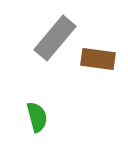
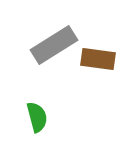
gray rectangle: moved 1 px left, 7 px down; rotated 18 degrees clockwise
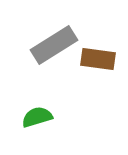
green semicircle: rotated 92 degrees counterclockwise
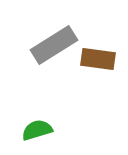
green semicircle: moved 13 px down
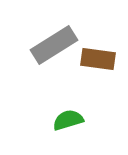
green semicircle: moved 31 px right, 10 px up
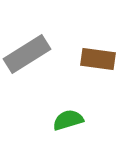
gray rectangle: moved 27 px left, 9 px down
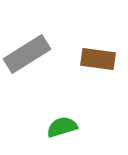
green semicircle: moved 6 px left, 7 px down
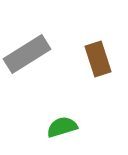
brown rectangle: rotated 64 degrees clockwise
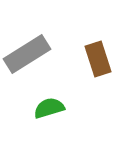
green semicircle: moved 13 px left, 19 px up
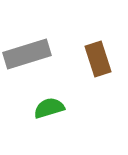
gray rectangle: rotated 15 degrees clockwise
